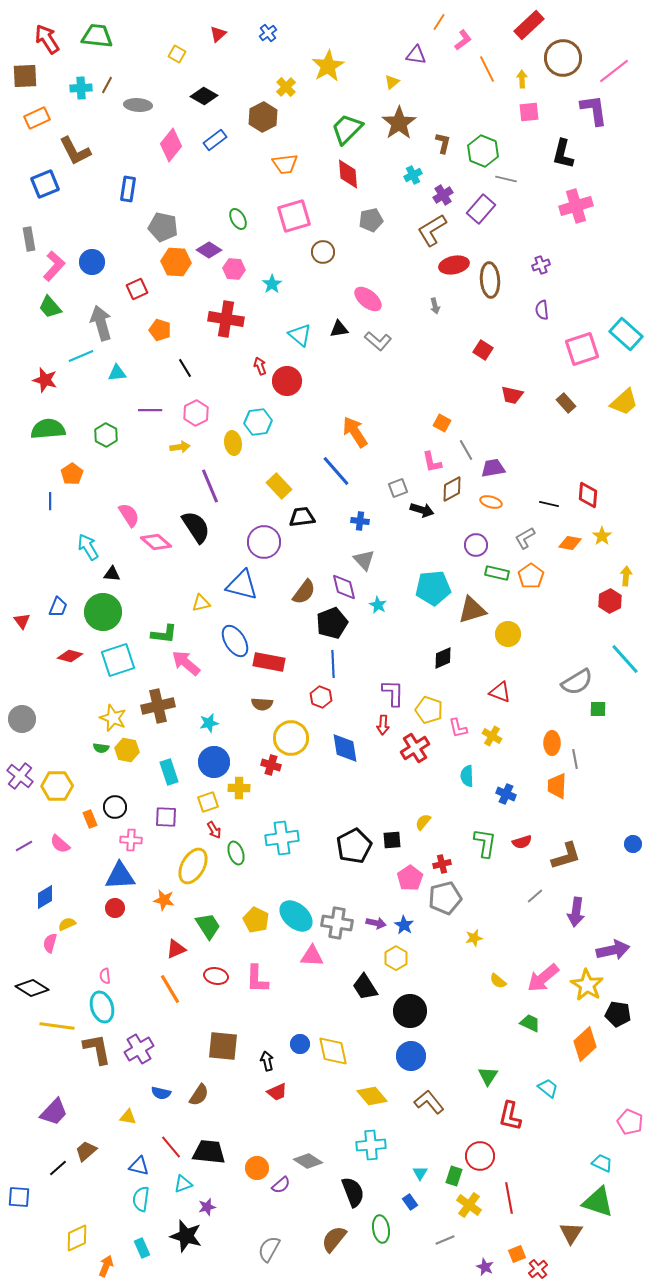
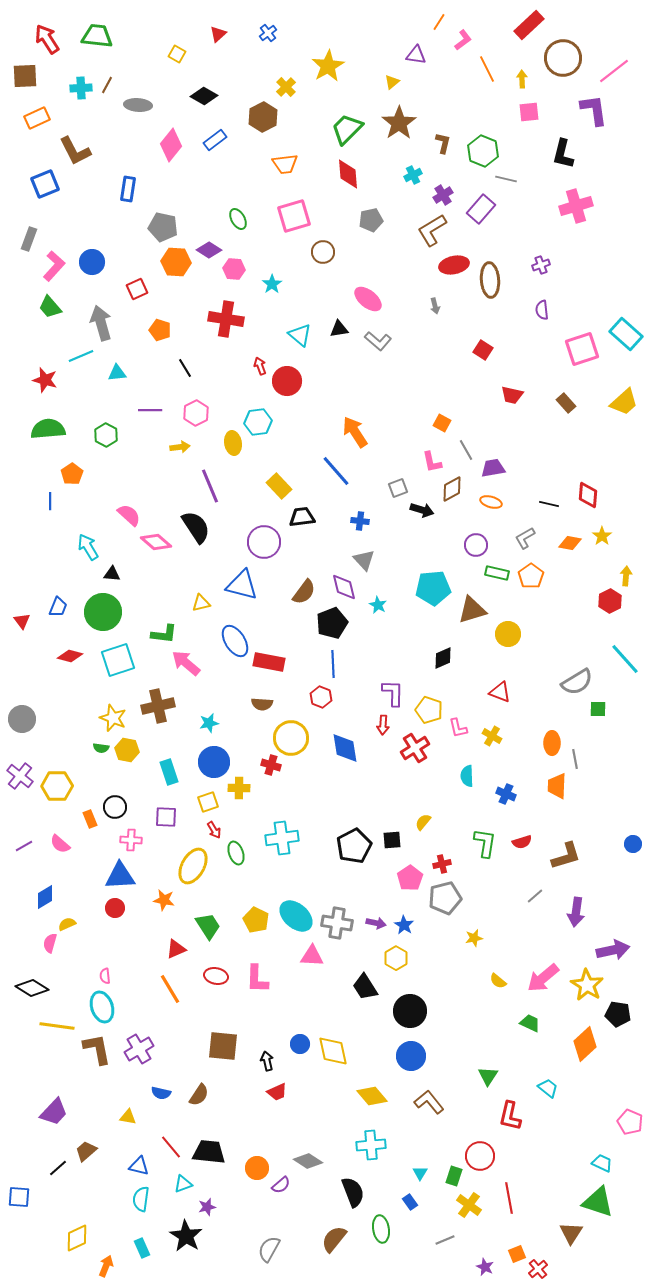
gray rectangle at (29, 239): rotated 30 degrees clockwise
pink semicircle at (129, 515): rotated 15 degrees counterclockwise
black star at (186, 1236): rotated 16 degrees clockwise
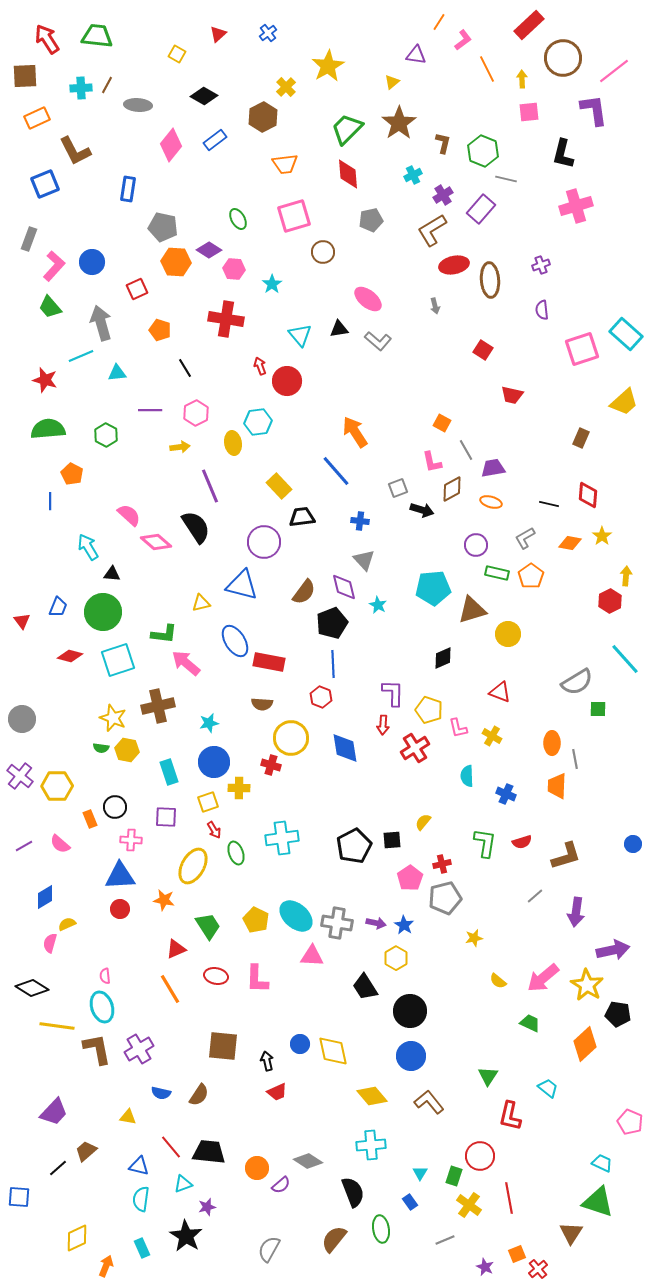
cyan triangle at (300, 335): rotated 10 degrees clockwise
brown rectangle at (566, 403): moved 15 px right, 35 px down; rotated 66 degrees clockwise
orange pentagon at (72, 474): rotated 10 degrees counterclockwise
red circle at (115, 908): moved 5 px right, 1 px down
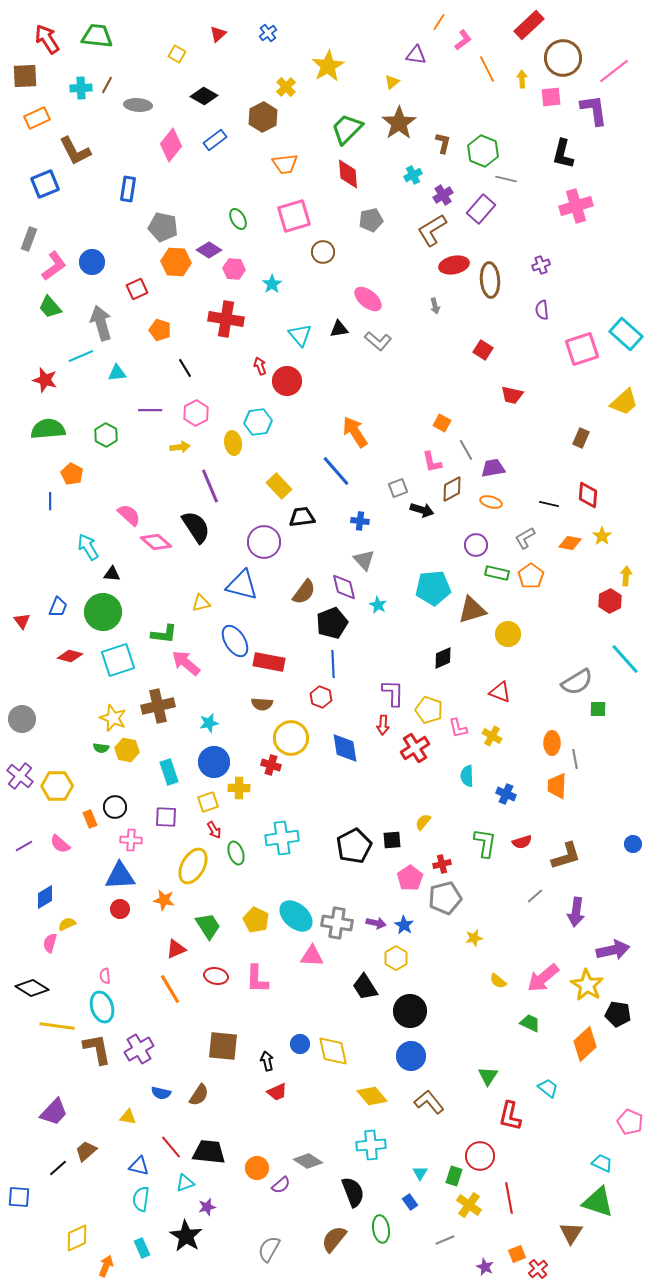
pink square at (529, 112): moved 22 px right, 15 px up
pink L-shape at (54, 266): rotated 12 degrees clockwise
cyan triangle at (183, 1184): moved 2 px right, 1 px up
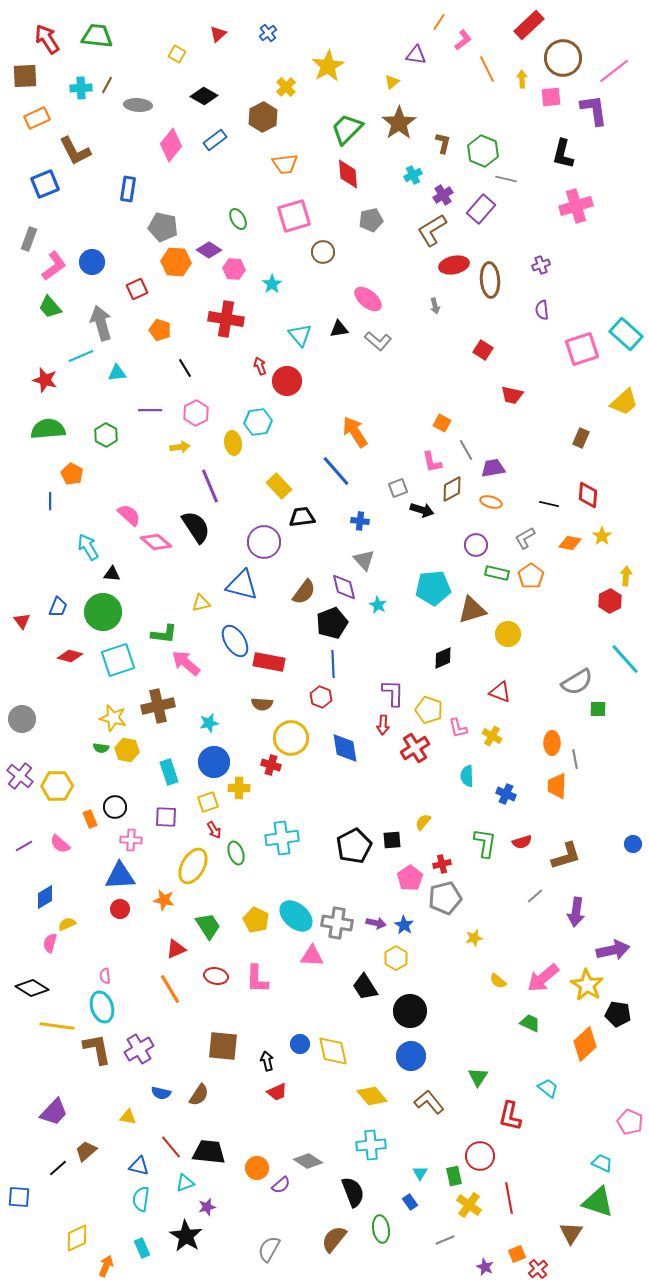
yellow star at (113, 718): rotated 8 degrees counterclockwise
green triangle at (488, 1076): moved 10 px left, 1 px down
green rectangle at (454, 1176): rotated 30 degrees counterclockwise
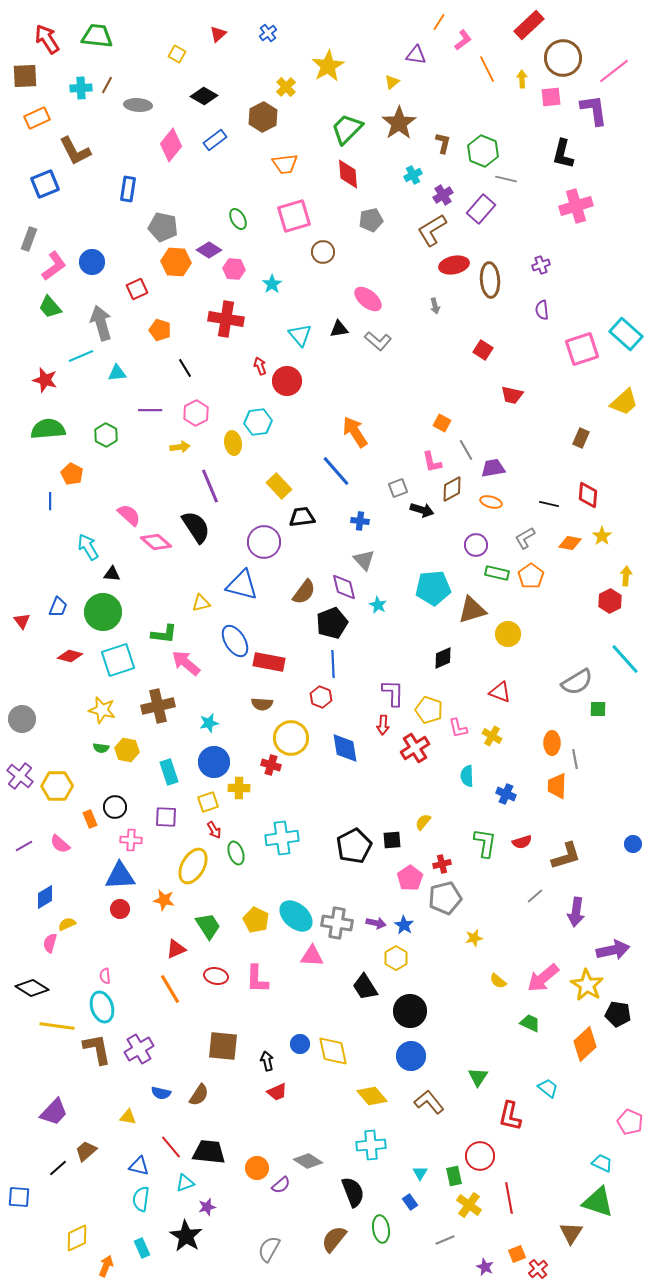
yellow star at (113, 718): moved 11 px left, 8 px up
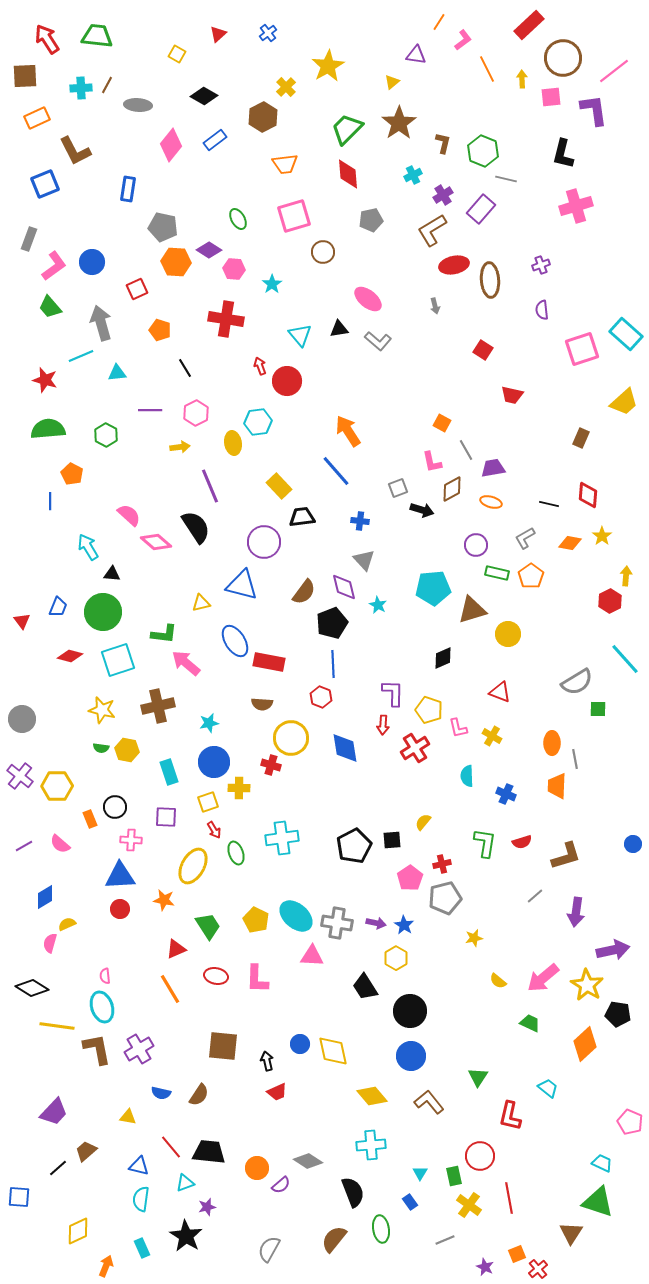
orange arrow at (355, 432): moved 7 px left, 1 px up
yellow diamond at (77, 1238): moved 1 px right, 7 px up
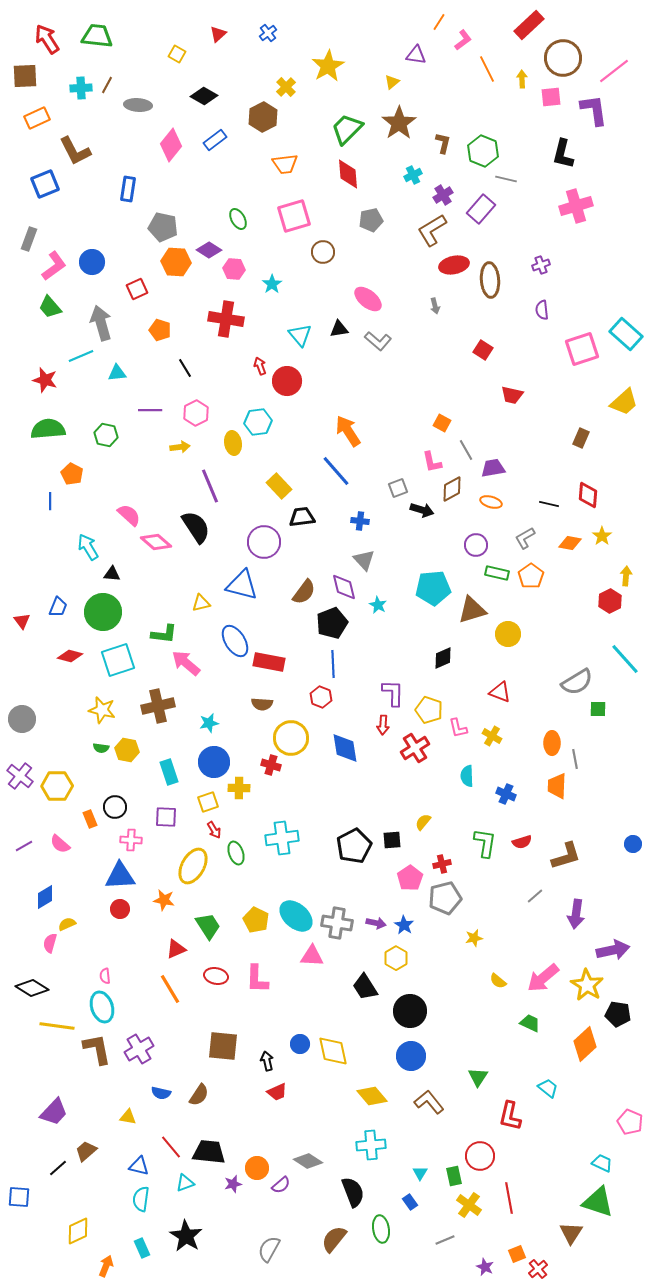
green hexagon at (106, 435): rotated 15 degrees counterclockwise
purple arrow at (576, 912): moved 2 px down
purple star at (207, 1207): moved 26 px right, 23 px up
